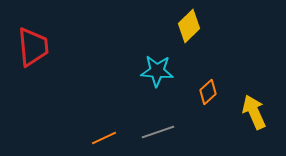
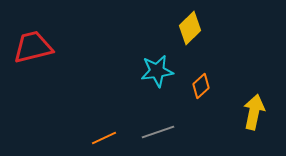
yellow diamond: moved 1 px right, 2 px down
red trapezoid: rotated 99 degrees counterclockwise
cyan star: rotated 12 degrees counterclockwise
orange diamond: moved 7 px left, 6 px up
yellow arrow: rotated 36 degrees clockwise
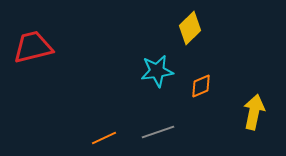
orange diamond: rotated 20 degrees clockwise
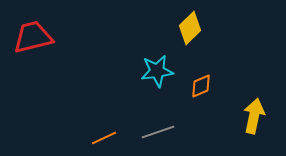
red trapezoid: moved 10 px up
yellow arrow: moved 4 px down
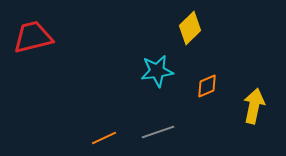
orange diamond: moved 6 px right
yellow arrow: moved 10 px up
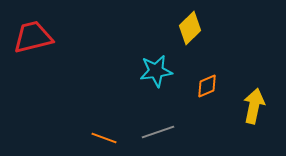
cyan star: moved 1 px left
orange line: rotated 45 degrees clockwise
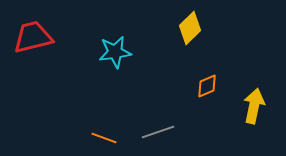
cyan star: moved 41 px left, 19 px up
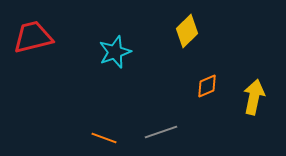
yellow diamond: moved 3 px left, 3 px down
cyan star: rotated 12 degrees counterclockwise
yellow arrow: moved 9 px up
gray line: moved 3 px right
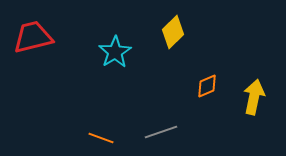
yellow diamond: moved 14 px left, 1 px down
cyan star: rotated 12 degrees counterclockwise
orange line: moved 3 px left
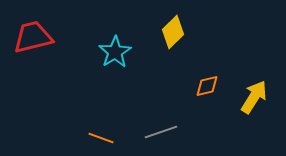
orange diamond: rotated 10 degrees clockwise
yellow arrow: rotated 20 degrees clockwise
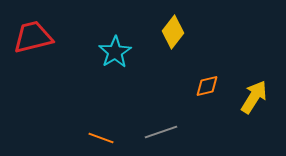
yellow diamond: rotated 8 degrees counterclockwise
